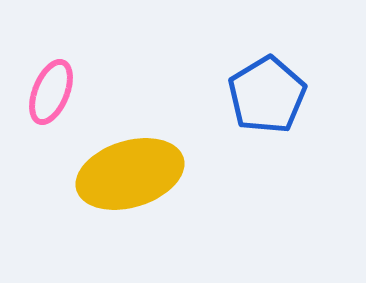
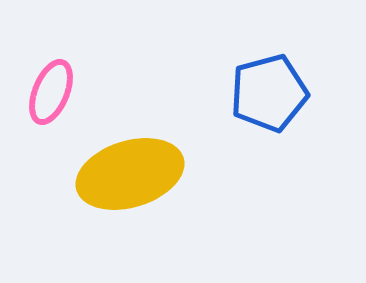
blue pentagon: moved 2 px right, 2 px up; rotated 16 degrees clockwise
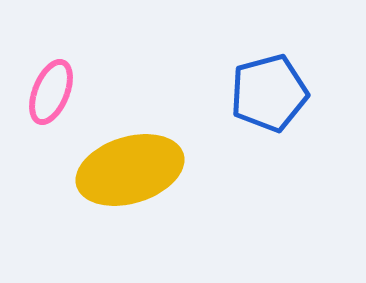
yellow ellipse: moved 4 px up
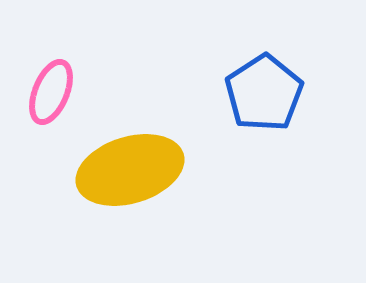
blue pentagon: moved 5 px left; rotated 18 degrees counterclockwise
